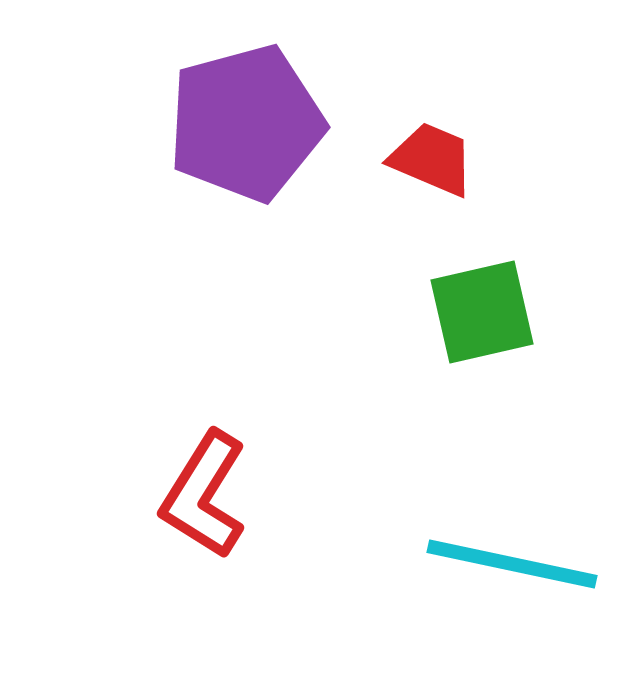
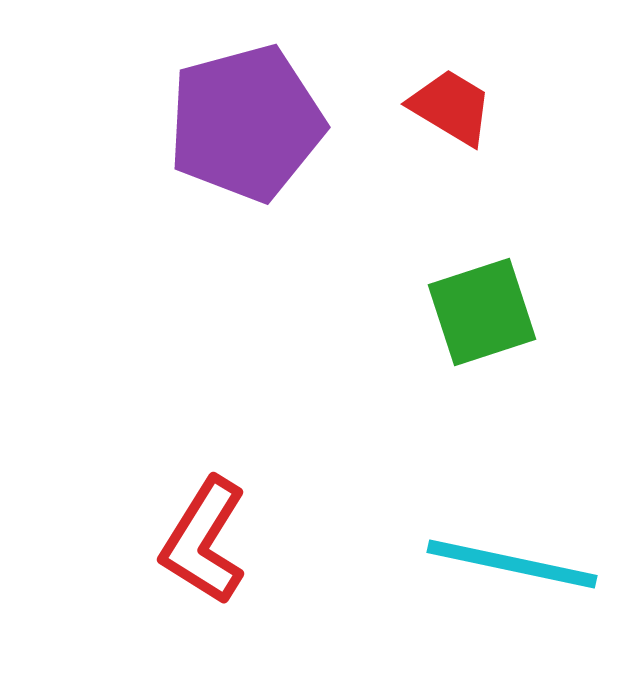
red trapezoid: moved 19 px right, 52 px up; rotated 8 degrees clockwise
green square: rotated 5 degrees counterclockwise
red L-shape: moved 46 px down
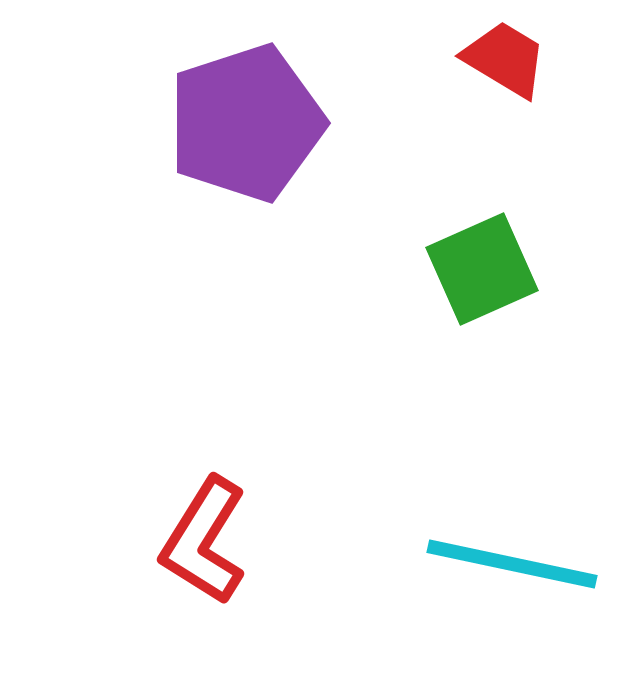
red trapezoid: moved 54 px right, 48 px up
purple pentagon: rotated 3 degrees counterclockwise
green square: moved 43 px up; rotated 6 degrees counterclockwise
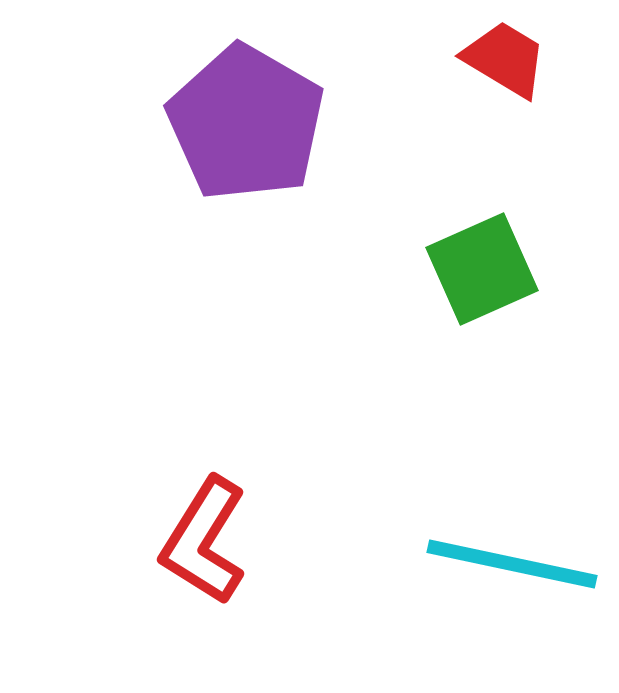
purple pentagon: rotated 24 degrees counterclockwise
